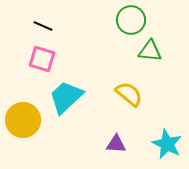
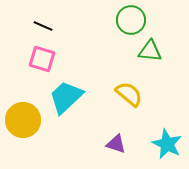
purple triangle: rotated 15 degrees clockwise
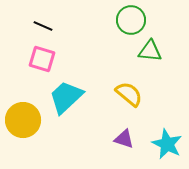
purple triangle: moved 8 px right, 5 px up
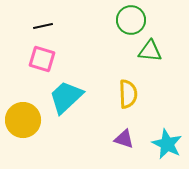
black line: rotated 36 degrees counterclockwise
yellow semicircle: moved 1 px left; rotated 48 degrees clockwise
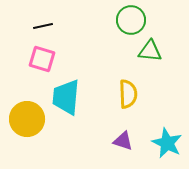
cyan trapezoid: rotated 42 degrees counterclockwise
yellow circle: moved 4 px right, 1 px up
purple triangle: moved 1 px left, 2 px down
cyan star: moved 1 px up
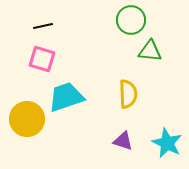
cyan trapezoid: rotated 66 degrees clockwise
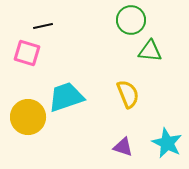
pink square: moved 15 px left, 6 px up
yellow semicircle: rotated 20 degrees counterclockwise
yellow circle: moved 1 px right, 2 px up
purple triangle: moved 6 px down
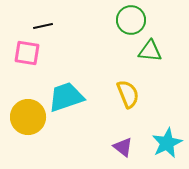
pink square: rotated 8 degrees counterclockwise
cyan star: rotated 20 degrees clockwise
purple triangle: rotated 20 degrees clockwise
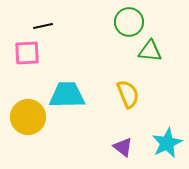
green circle: moved 2 px left, 2 px down
pink square: rotated 12 degrees counterclockwise
cyan trapezoid: moved 1 px right, 2 px up; rotated 18 degrees clockwise
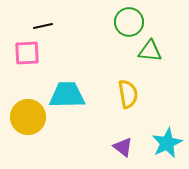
yellow semicircle: rotated 12 degrees clockwise
